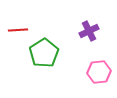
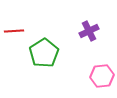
red line: moved 4 px left, 1 px down
pink hexagon: moved 3 px right, 4 px down
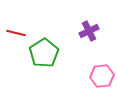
red line: moved 2 px right, 2 px down; rotated 18 degrees clockwise
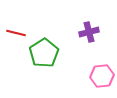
purple cross: moved 1 px down; rotated 12 degrees clockwise
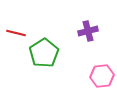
purple cross: moved 1 px left, 1 px up
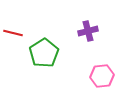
red line: moved 3 px left
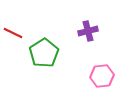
red line: rotated 12 degrees clockwise
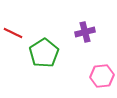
purple cross: moved 3 px left, 1 px down
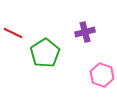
green pentagon: moved 1 px right
pink hexagon: moved 1 px up; rotated 25 degrees clockwise
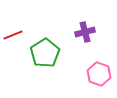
red line: moved 2 px down; rotated 48 degrees counterclockwise
pink hexagon: moved 3 px left, 1 px up
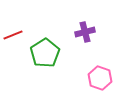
pink hexagon: moved 1 px right, 4 px down
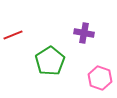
purple cross: moved 1 px left, 1 px down; rotated 24 degrees clockwise
green pentagon: moved 5 px right, 8 px down
